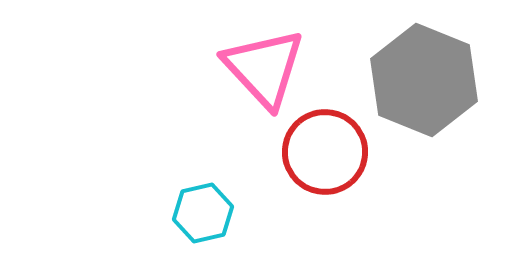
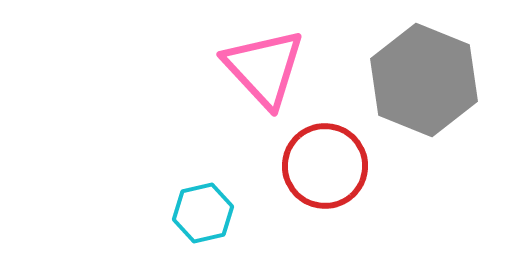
red circle: moved 14 px down
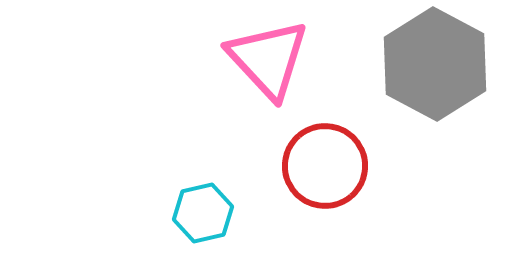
pink triangle: moved 4 px right, 9 px up
gray hexagon: moved 11 px right, 16 px up; rotated 6 degrees clockwise
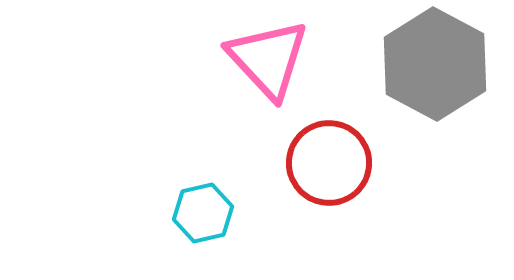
red circle: moved 4 px right, 3 px up
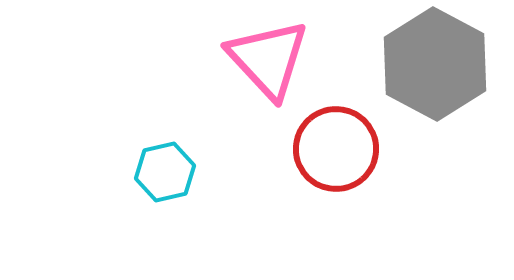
red circle: moved 7 px right, 14 px up
cyan hexagon: moved 38 px left, 41 px up
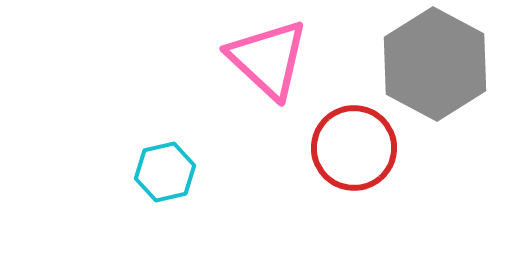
pink triangle: rotated 4 degrees counterclockwise
red circle: moved 18 px right, 1 px up
